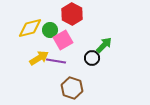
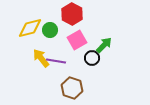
pink square: moved 14 px right
yellow arrow: moved 2 px right; rotated 96 degrees counterclockwise
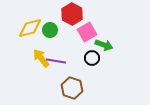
pink square: moved 10 px right, 8 px up
green arrow: rotated 66 degrees clockwise
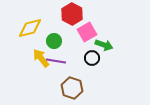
green circle: moved 4 px right, 11 px down
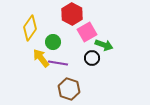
yellow diamond: rotated 40 degrees counterclockwise
green circle: moved 1 px left, 1 px down
purple line: moved 2 px right, 2 px down
brown hexagon: moved 3 px left, 1 px down
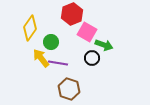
red hexagon: rotated 10 degrees clockwise
pink square: rotated 30 degrees counterclockwise
green circle: moved 2 px left
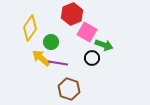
yellow arrow: rotated 12 degrees counterclockwise
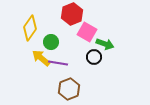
green arrow: moved 1 px right, 1 px up
black circle: moved 2 px right, 1 px up
brown hexagon: rotated 20 degrees clockwise
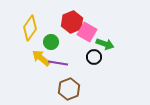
red hexagon: moved 8 px down
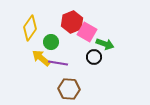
brown hexagon: rotated 25 degrees clockwise
